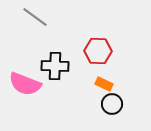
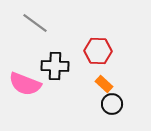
gray line: moved 6 px down
orange rectangle: rotated 18 degrees clockwise
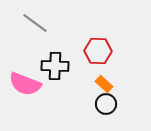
black circle: moved 6 px left
